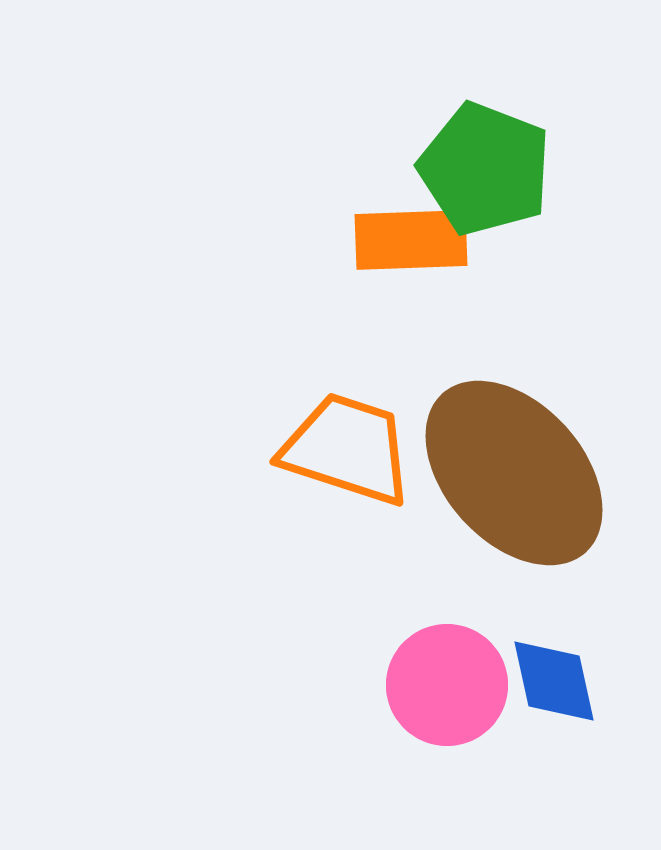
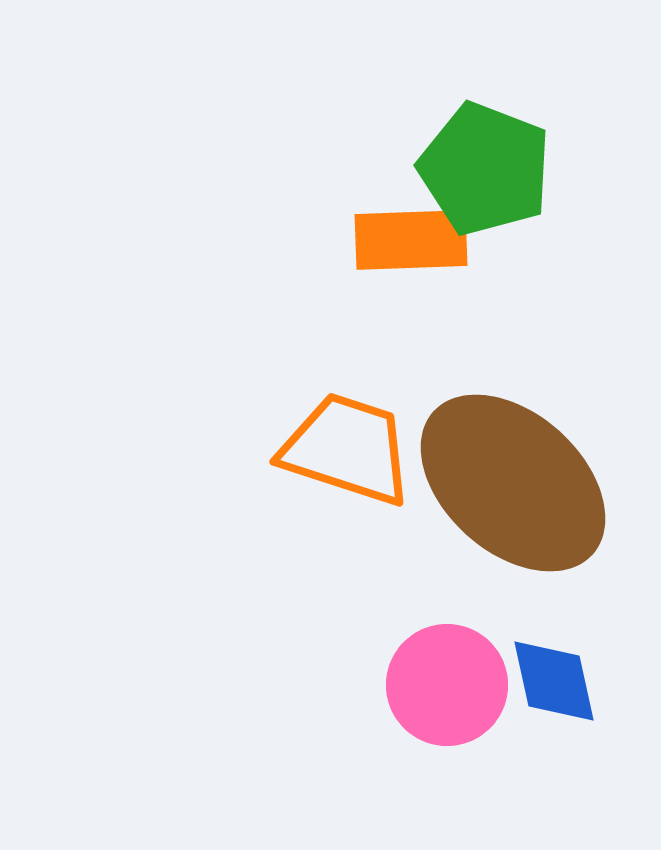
brown ellipse: moved 1 px left, 10 px down; rotated 6 degrees counterclockwise
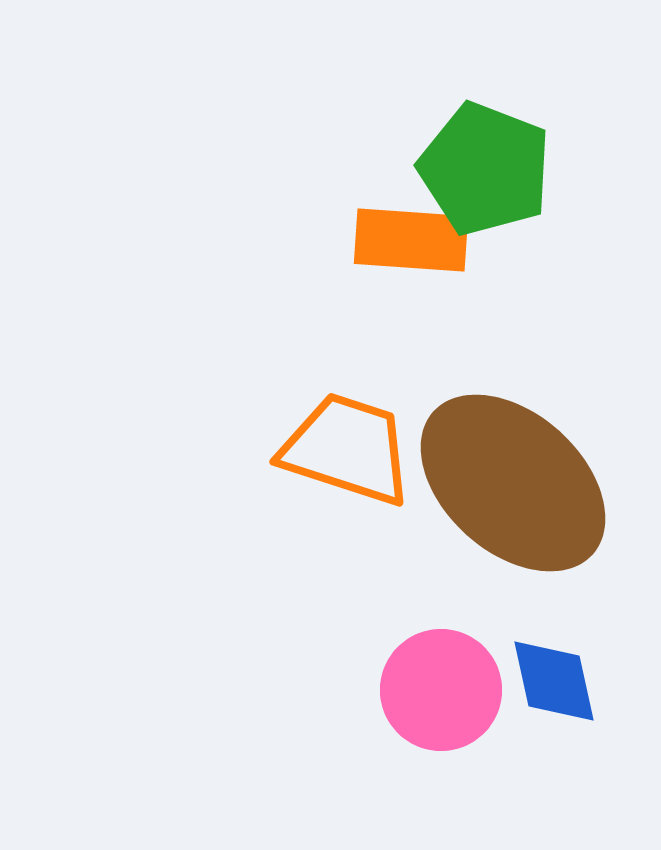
orange rectangle: rotated 6 degrees clockwise
pink circle: moved 6 px left, 5 px down
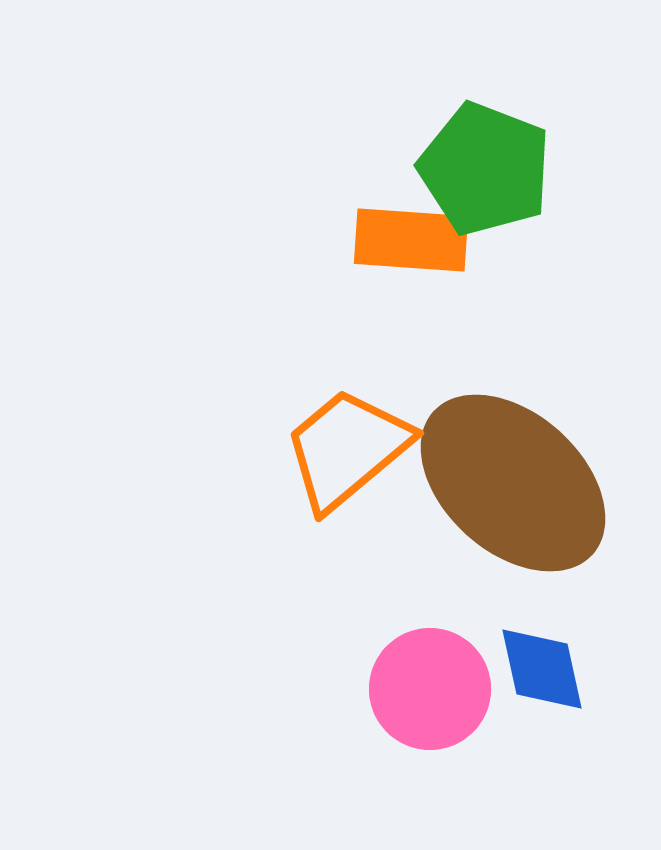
orange trapezoid: rotated 58 degrees counterclockwise
blue diamond: moved 12 px left, 12 px up
pink circle: moved 11 px left, 1 px up
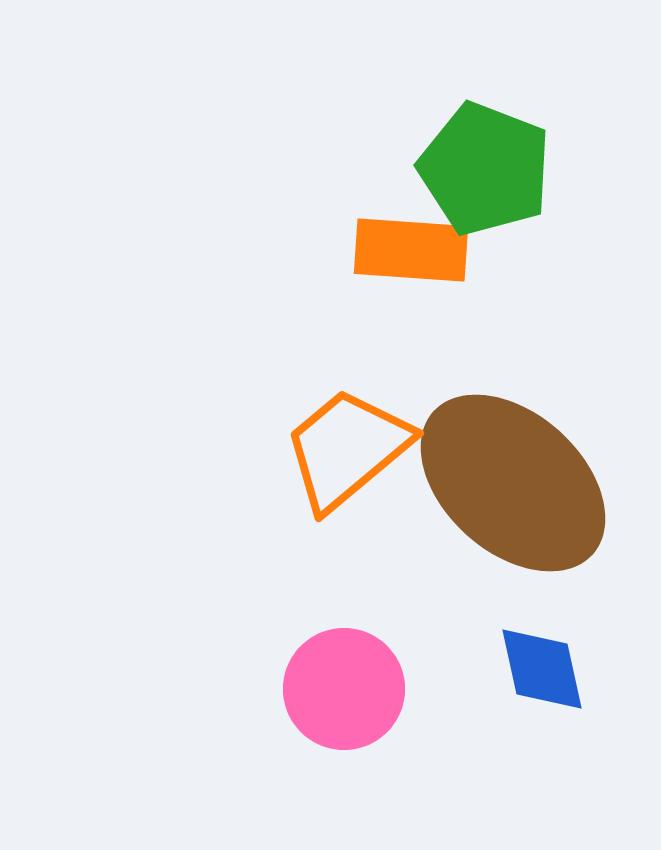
orange rectangle: moved 10 px down
pink circle: moved 86 px left
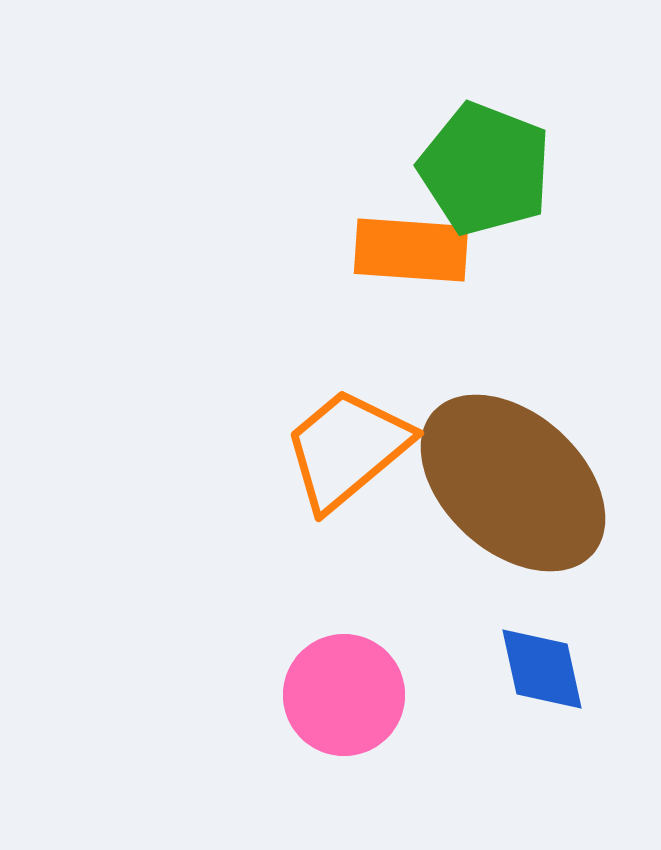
pink circle: moved 6 px down
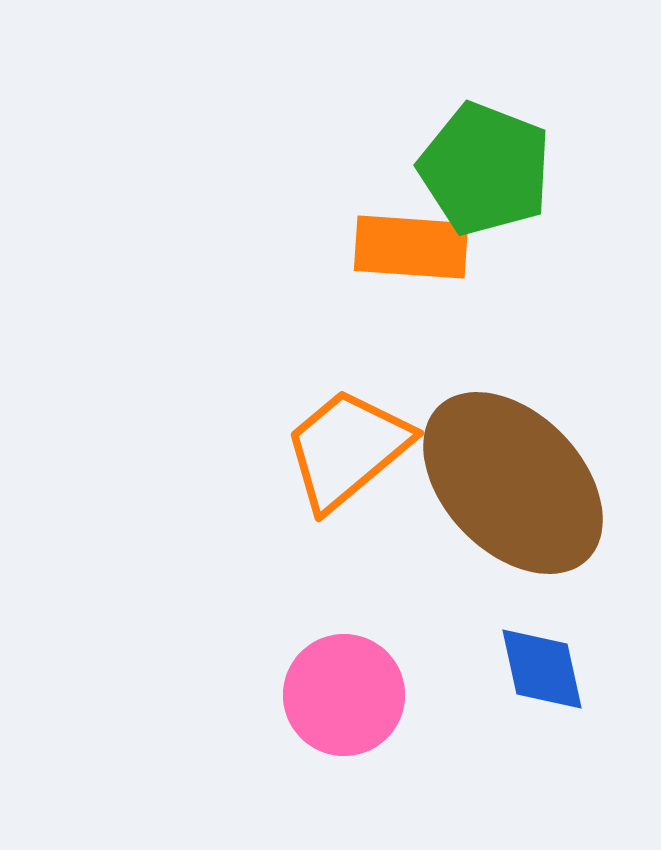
orange rectangle: moved 3 px up
brown ellipse: rotated 4 degrees clockwise
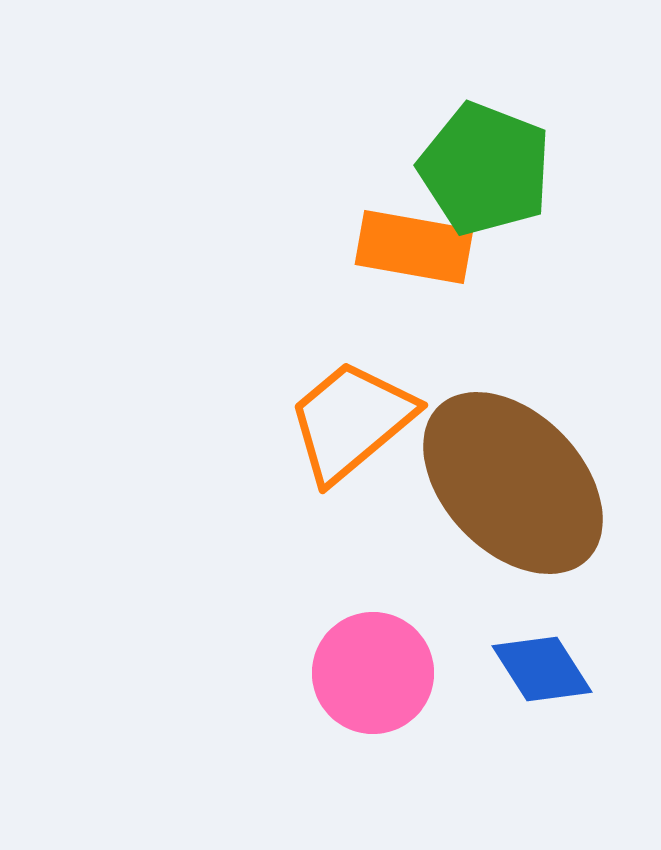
orange rectangle: moved 3 px right; rotated 6 degrees clockwise
orange trapezoid: moved 4 px right, 28 px up
blue diamond: rotated 20 degrees counterclockwise
pink circle: moved 29 px right, 22 px up
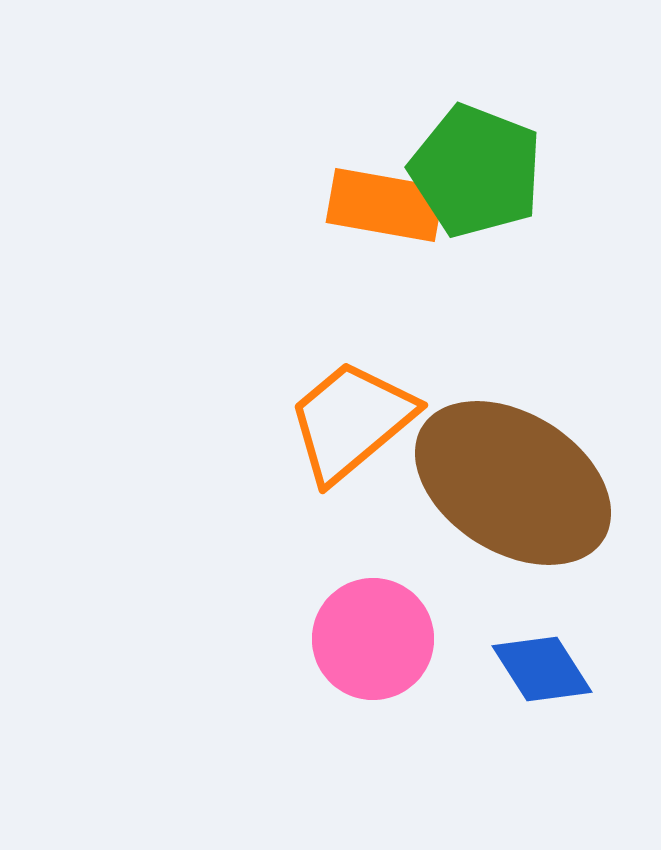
green pentagon: moved 9 px left, 2 px down
orange rectangle: moved 29 px left, 42 px up
brown ellipse: rotated 14 degrees counterclockwise
pink circle: moved 34 px up
